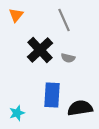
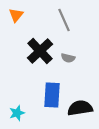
black cross: moved 1 px down
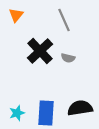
blue rectangle: moved 6 px left, 18 px down
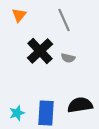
orange triangle: moved 3 px right
black semicircle: moved 3 px up
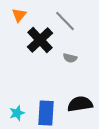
gray line: moved 1 px right, 1 px down; rotated 20 degrees counterclockwise
black cross: moved 11 px up
gray semicircle: moved 2 px right
black semicircle: moved 1 px up
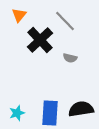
black semicircle: moved 1 px right, 5 px down
blue rectangle: moved 4 px right
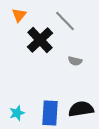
gray semicircle: moved 5 px right, 3 px down
